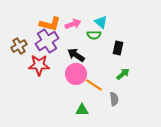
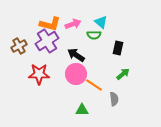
red star: moved 9 px down
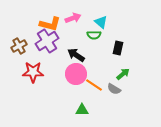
pink arrow: moved 6 px up
red star: moved 6 px left, 2 px up
gray semicircle: moved 10 px up; rotated 128 degrees clockwise
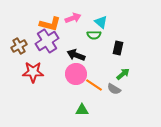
black arrow: rotated 12 degrees counterclockwise
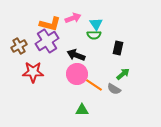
cyan triangle: moved 5 px left, 2 px down; rotated 16 degrees clockwise
pink circle: moved 1 px right
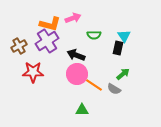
cyan triangle: moved 28 px right, 12 px down
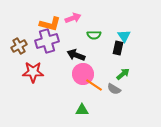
purple cross: rotated 15 degrees clockwise
pink circle: moved 6 px right
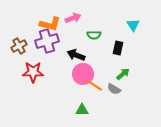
cyan triangle: moved 9 px right, 11 px up
